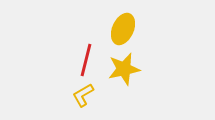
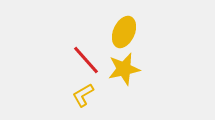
yellow ellipse: moved 1 px right, 3 px down
red line: rotated 56 degrees counterclockwise
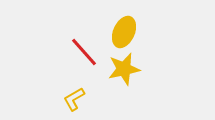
red line: moved 2 px left, 8 px up
yellow L-shape: moved 9 px left, 4 px down
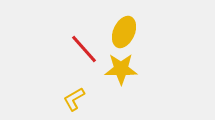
red line: moved 3 px up
yellow star: moved 3 px left; rotated 12 degrees clockwise
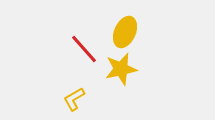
yellow ellipse: moved 1 px right
yellow star: rotated 12 degrees counterclockwise
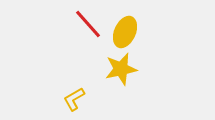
red line: moved 4 px right, 25 px up
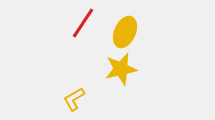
red line: moved 5 px left, 1 px up; rotated 76 degrees clockwise
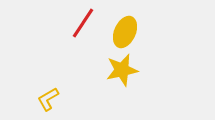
yellow star: moved 1 px right, 1 px down
yellow L-shape: moved 26 px left
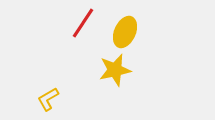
yellow star: moved 7 px left
